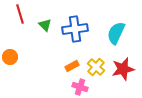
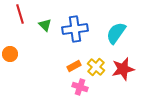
cyan semicircle: rotated 10 degrees clockwise
orange circle: moved 3 px up
orange rectangle: moved 2 px right
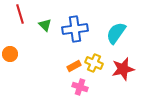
yellow cross: moved 2 px left, 4 px up; rotated 18 degrees counterclockwise
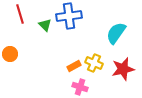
blue cross: moved 6 px left, 13 px up
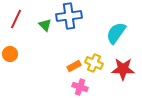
red line: moved 4 px left, 5 px down; rotated 42 degrees clockwise
red star: rotated 15 degrees clockwise
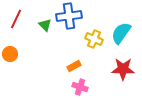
cyan semicircle: moved 5 px right
yellow cross: moved 24 px up
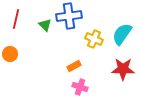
red line: rotated 12 degrees counterclockwise
cyan semicircle: moved 1 px right, 1 px down
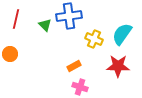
red star: moved 5 px left, 3 px up
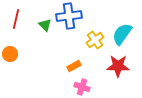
yellow cross: moved 1 px right, 1 px down; rotated 30 degrees clockwise
pink cross: moved 2 px right
